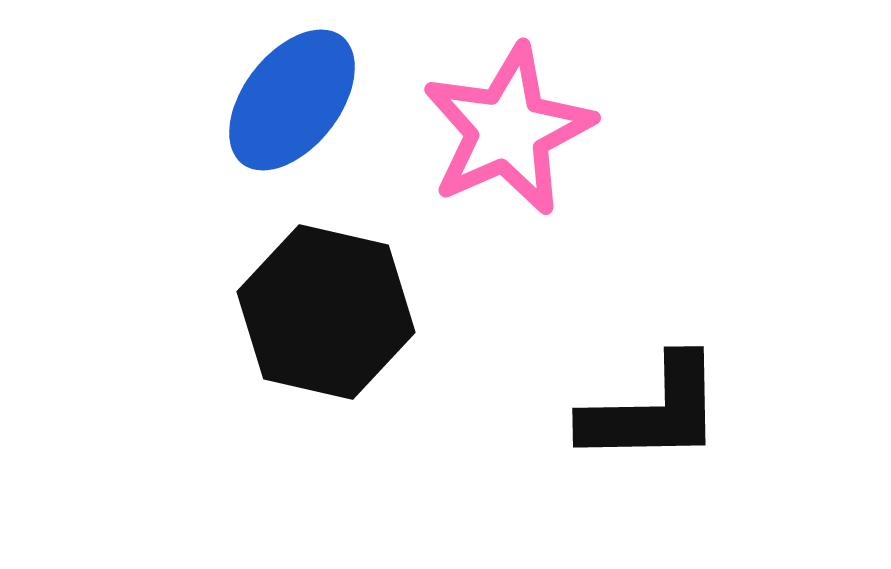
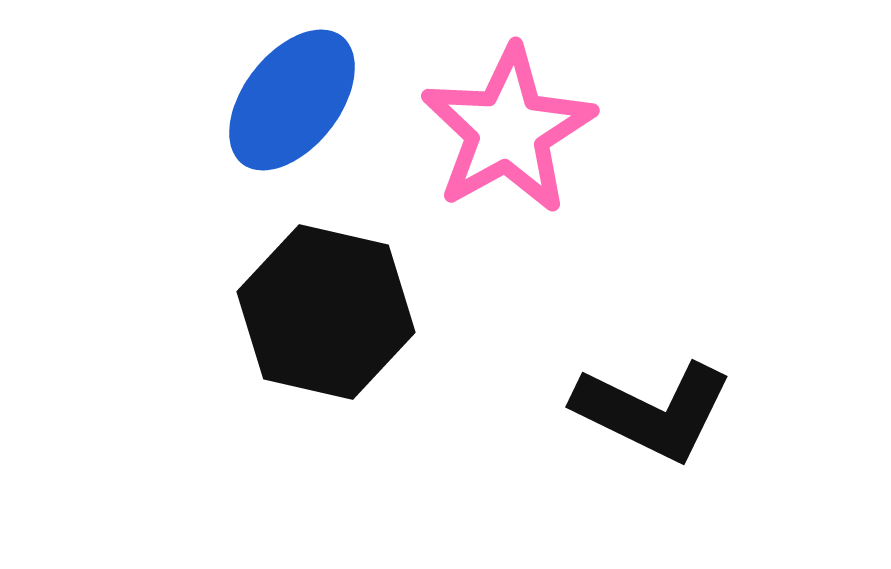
pink star: rotated 5 degrees counterclockwise
black L-shape: rotated 27 degrees clockwise
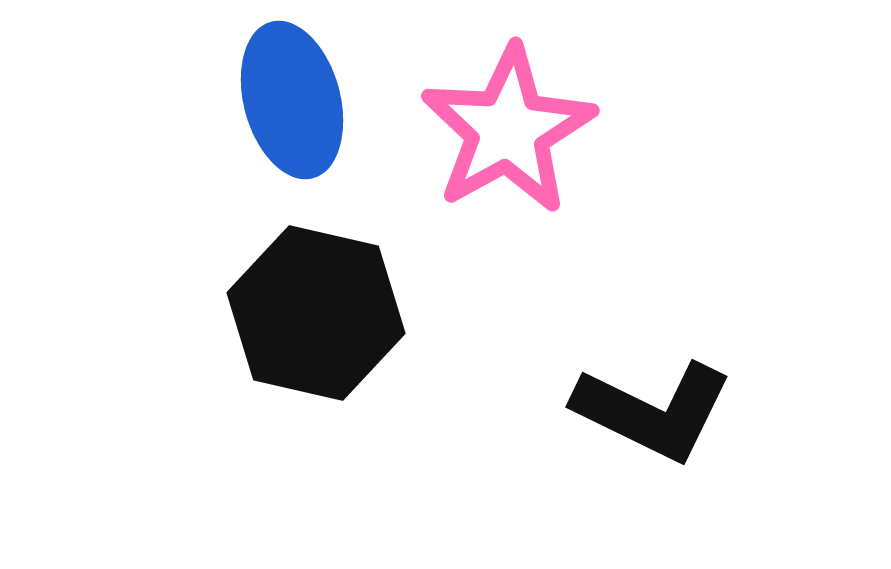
blue ellipse: rotated 53 degrees counterclockwise
black hexagon: moved 10 px left, 1 px down
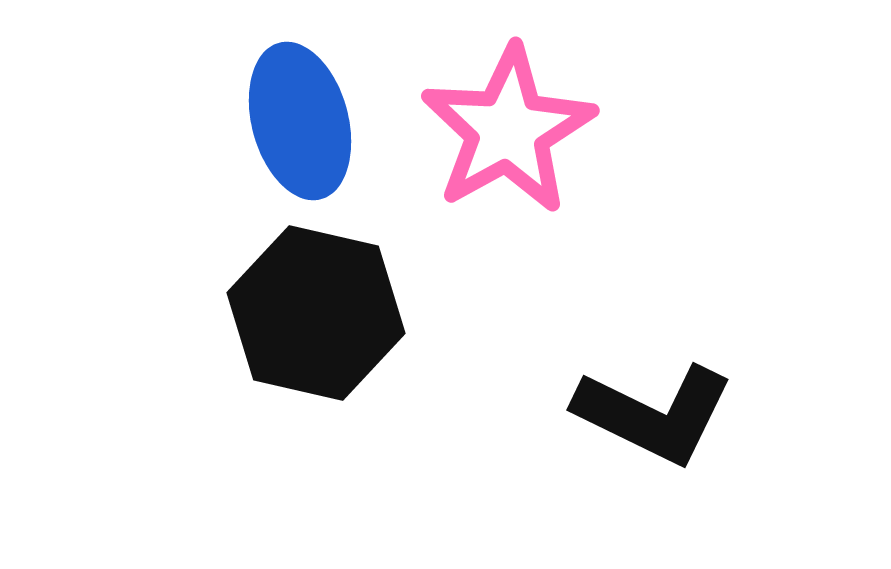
blue ellipse: moved 8 px right, 21 px down
black L-shape: moved 1 px right, 3 px down
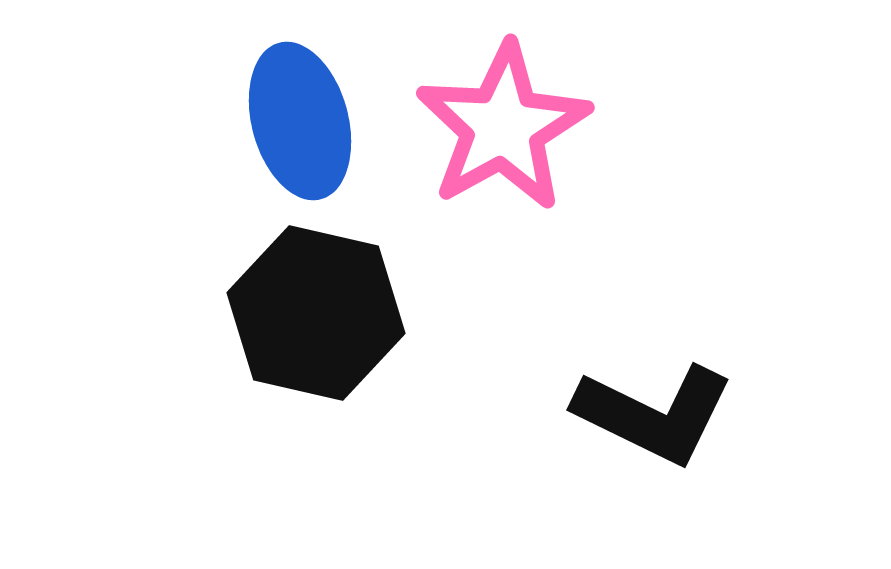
pink star: moved 5 px left, 3 px up
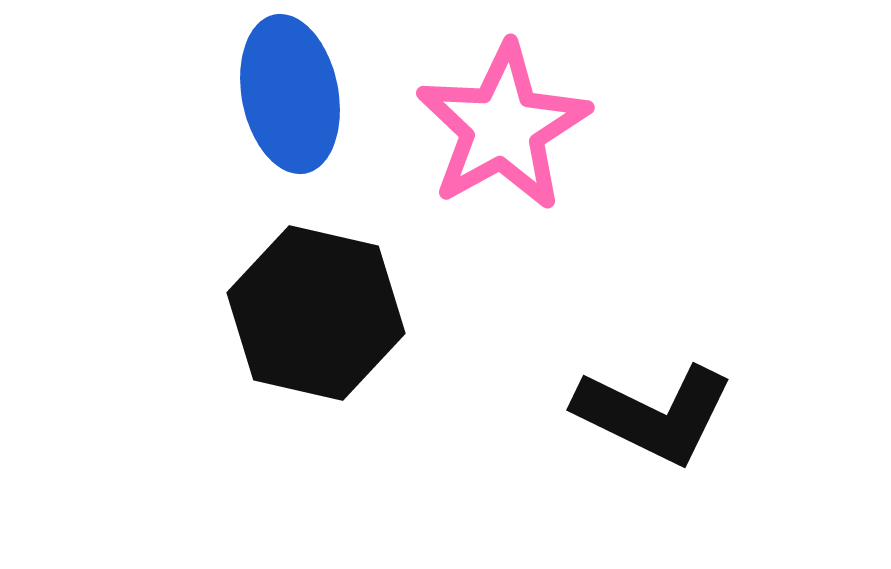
blue ellipse: moved 10 px left, 27 px up; rotated 4 degrees clockwise
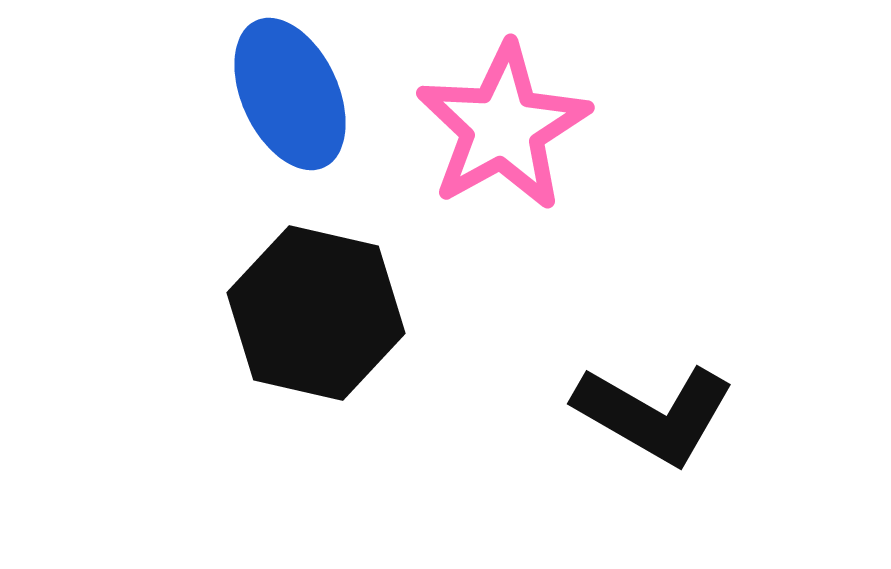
blue ellipse: rotated 14 degrees counterclockwise
black L-shape: rotated 4 degrees clockwise
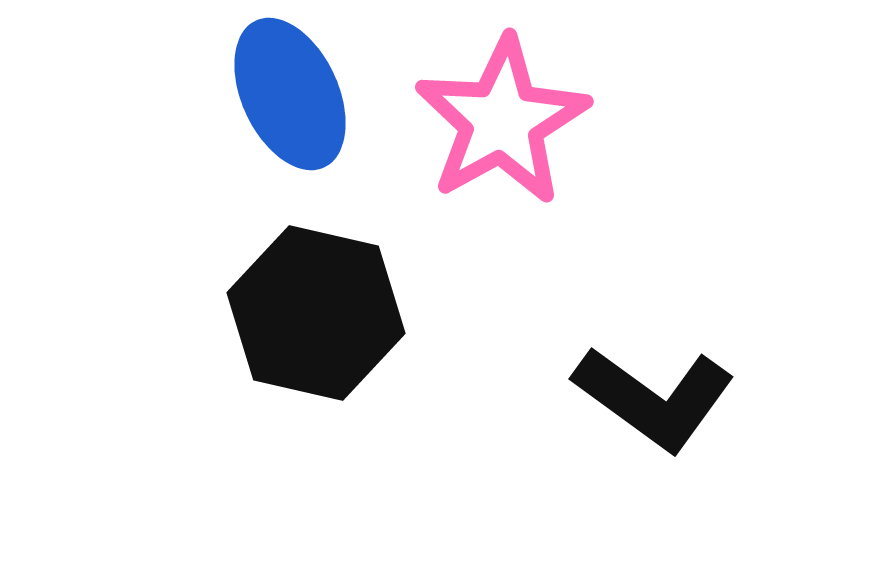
pink star: moved 1 px left, 6 px up
black L-shape: moved 16 px up; rotated 6 degrees clockwise
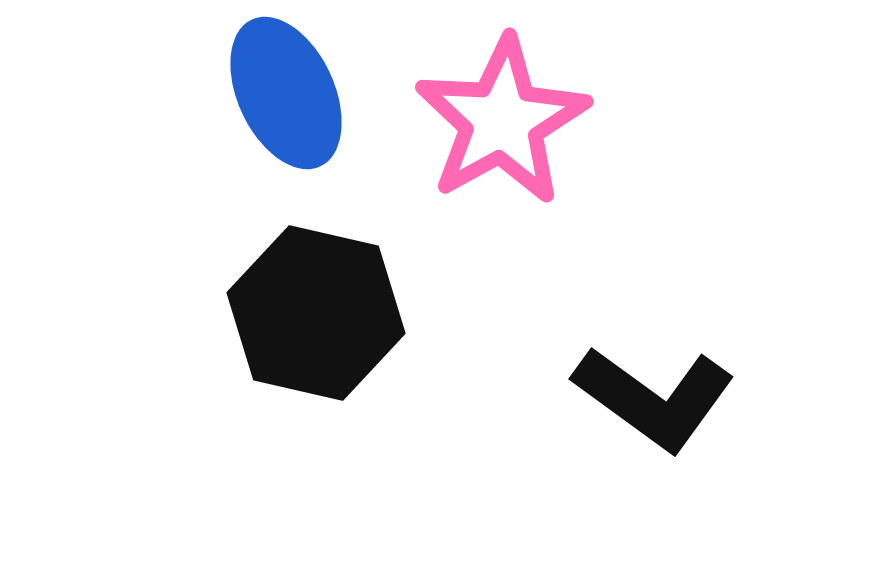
blue ellipse: moved 4 px left, 1 px up
